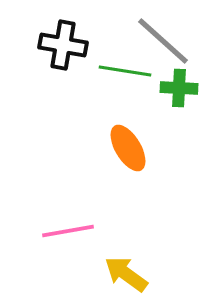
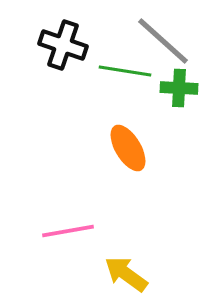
black cross: rotated 9 degrees clockwise
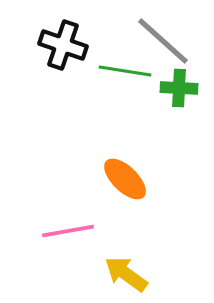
orange ellipse: moved 3 px left, 31 px down; rotated 15 degrees counterclockwise
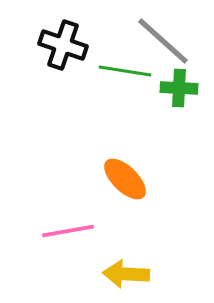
yellow arrow: rotated 33 degrees counterclockwise
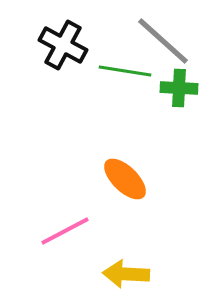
black cross: rotated 9 degrees clockwise
pink line: moved 3 px left; rotated 18 degrees counterclockwise
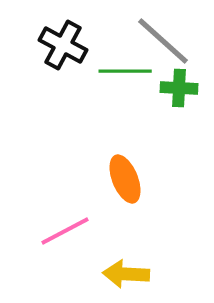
green line: rotated 9 degrees counterclockwise
orange ellipse: rotated 24 degrees clockwise
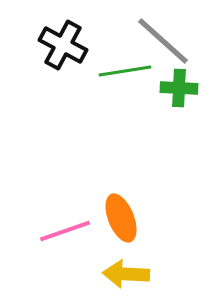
green line: rotated 9 degrees counterclockwise
orange ellipse: moved 4 px left, 39 px down
pink line: rotated 9 degrees clockwise
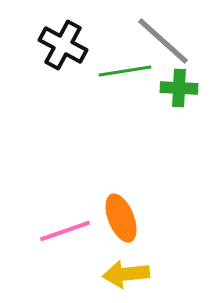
yellow arrow: rotated 9 degrees counterclockwise
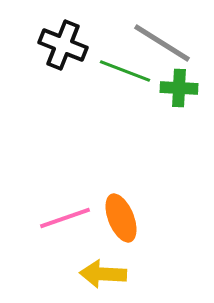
gray line: moved 1 px left, 2 px down; rotated 10 degrees counterclockwise
black cross: rotated 6 degrees counterclockwise
green line: rotated 30 degrees clockwise
pink line: moved 13 px up
yellow arrow: moved 23 px left; rotated 9 degrees clockwise
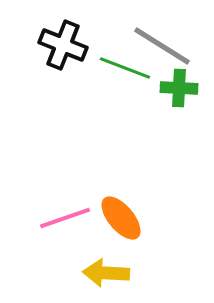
gray line: moved 3 px down
green line: moved 3 px up
orange ellipse: rotated 18 degrees counterclockwise
yellow arrow: moved 3 px right, 1 px up
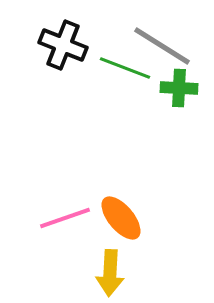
yellow arrow: moved 4 px right; rotated 90 degrees counterclockwise
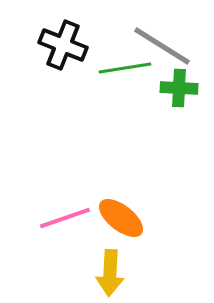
green line: rotated 30 degrees counterclockwise
orange ellipse: rotated 12 degrees counterclockwise
